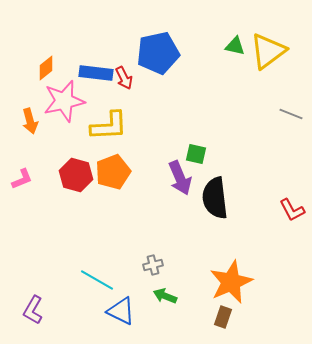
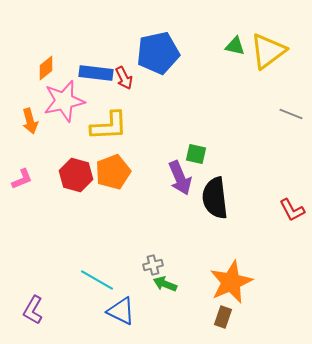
green arrow: moved 12 px up
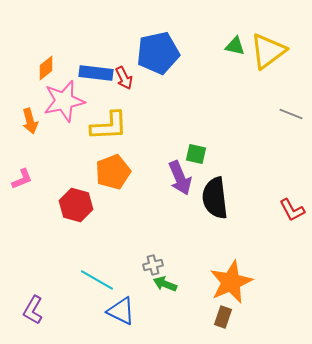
red hexagon: moved 30 px down
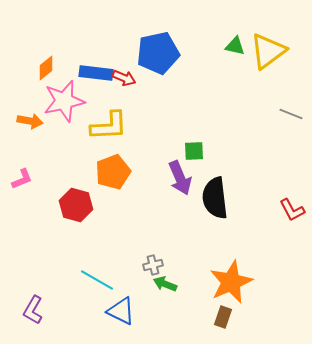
red arrow: rotated 40 degrees counterclockwise
orange arrow: rotated 65 degrees counterclockwise
green square: moved 2 px left, 3 px up; rotated 15 degrees counterclockwise
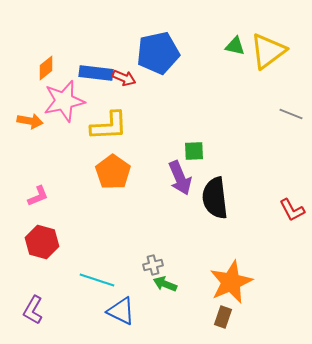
orange pentagon: rotated 16 degrees counterclockwise
pink L-shape: moved 16 px right, 17 px down
red hexagon: moved 34 px left, 37 px down
cyan line: rotated 12 degrees counterclockwise
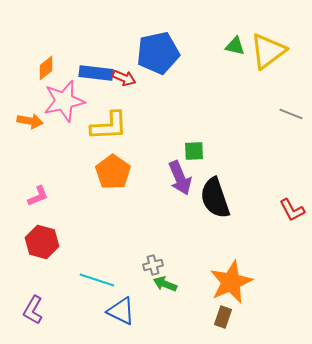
black semicircle: rotated 12 degrees counterclockwise
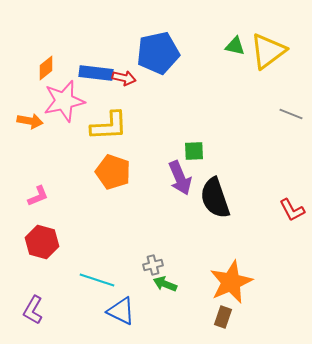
red arrow: rotated 10 degrees counterclockwise
orange pentagon: rotated 16 degrees counterclockwise
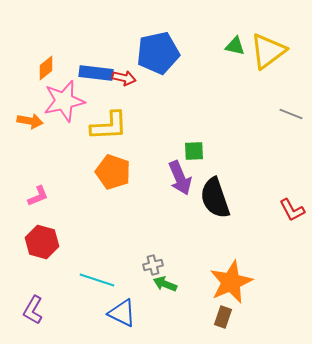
blue triangle: moved 1 px right, 2 px down
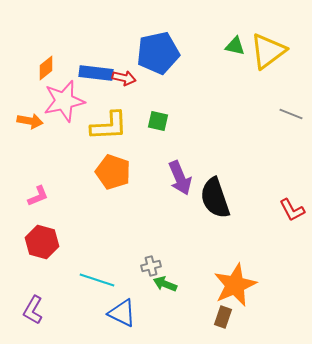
green square: moved 36 px left, 30 px up; rotated 15 degrees clockwise
gray cross: moved 2 px left, 1 px down
orange star: moved 4 px right, 3 px down
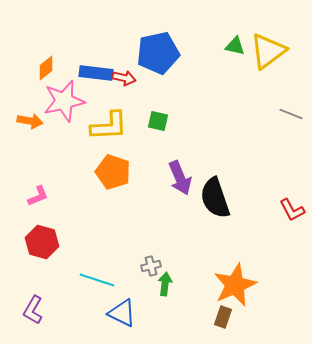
green arrow: rotated 75 degrees clockwise
